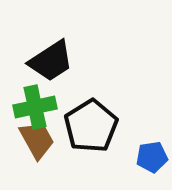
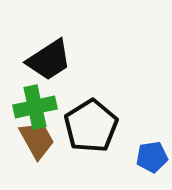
black trapezoid: moved 2 px left, 1 px up
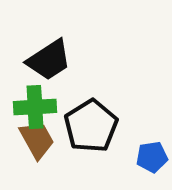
green cross: rotated 9 degrees clockwise
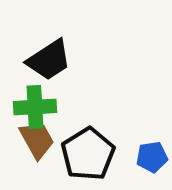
black pentagon: moved 3 px left, 28 px down
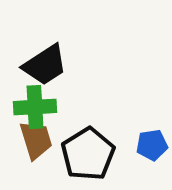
black trapezoid: moved 4 px left, 5 px down
brown trapezoid: moved 1 px left; rotated 12 degrees clockwise
blue pentagon: moved 12 px up
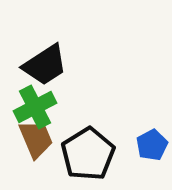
green cross: rotated 24 degrees counterclockwise
brown trapezoid: moved 1 px up; rotated 6 degrees counterclockwise
blue pentagon: rotated 20 degrees counterclockwise
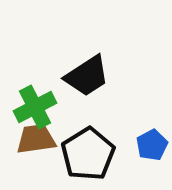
black trapezoid: moved 42 px right, 11 px down
brown trapezoid: rotated 75 degrees counterclockwise
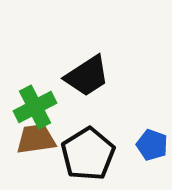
blue pentagon: rotated 24 degrees counterclockwise
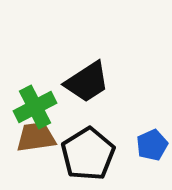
black trapezoid: moved 6 px down
brown trapezoid: moved 2 px up
blue pentagon: rotated 28 degrees clockwise
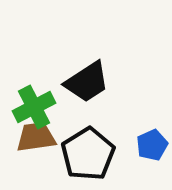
green cross: moved 1 px left
